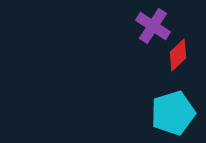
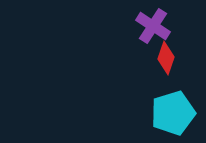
red diamond: moved 12 px left, 3 px down; rotated 28 degrees counterclockwise
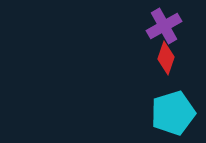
purple cross: moved 11 px right; rotated 28 degrees clockwise
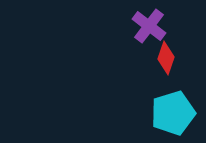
purple cross: moved 15 px left; rotated 24 degrees counterclockwise
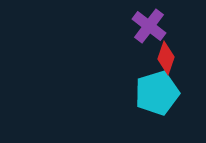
cyan pentagon: moved 16 px left, 20 px up
